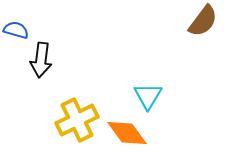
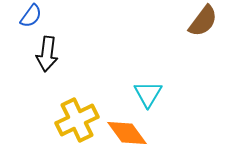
blue semicircle: moved 15 px right, 14 px up; rotated 110 degrees clockwise
black arrow: moved 6 px right, 6 px up
cyan triangle: moved 2 px up
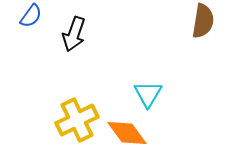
brown semicircle: rotated 28 degrees counterclockwise
black arrow: moved 27 px right, 20 px up; rotated 12 degrees clockwise
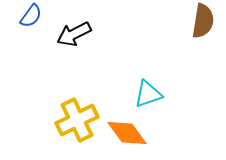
black arrow: rotated 44 degrees clockwise
cyan triangle: rotated 40 degrees clockwise
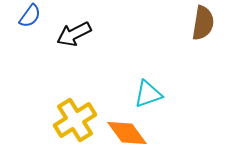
blue semicircle: moved 1 px left
brown semicircle: moved 2 px down
yellow cross: moved 2 px left; rotated 6 degrees counterclockwise
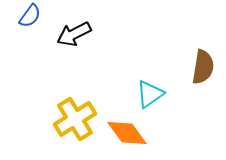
brown semicircle: moved 44 px down
cyan triangle: moved 2 px right; rotated 16 degrees counterclockwise
yellow cross: moved 1 px up
